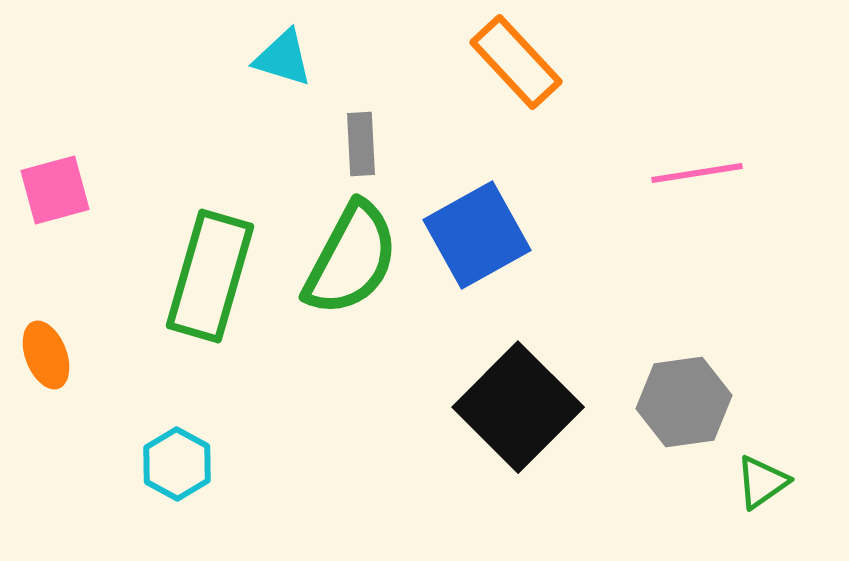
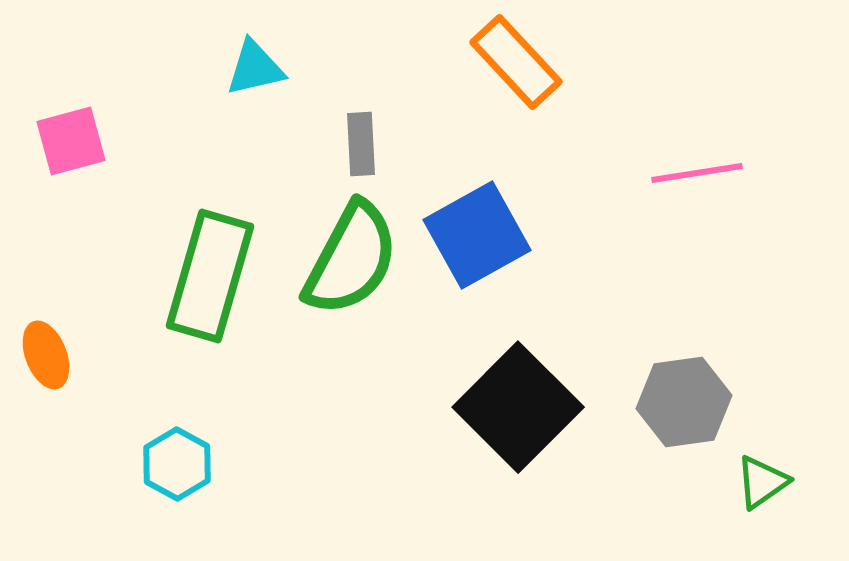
cyan triangle: moved 28 px left, 10 px down; rotated 30 degrees counterclockwise
pink square: moved 16 px right, 49 px up
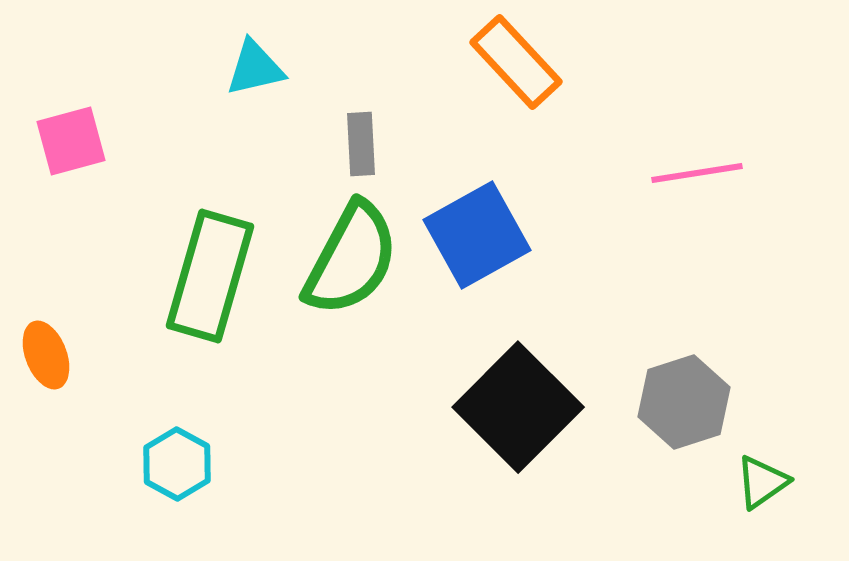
gray hexagon: rotated 10 degrees counterclockwise
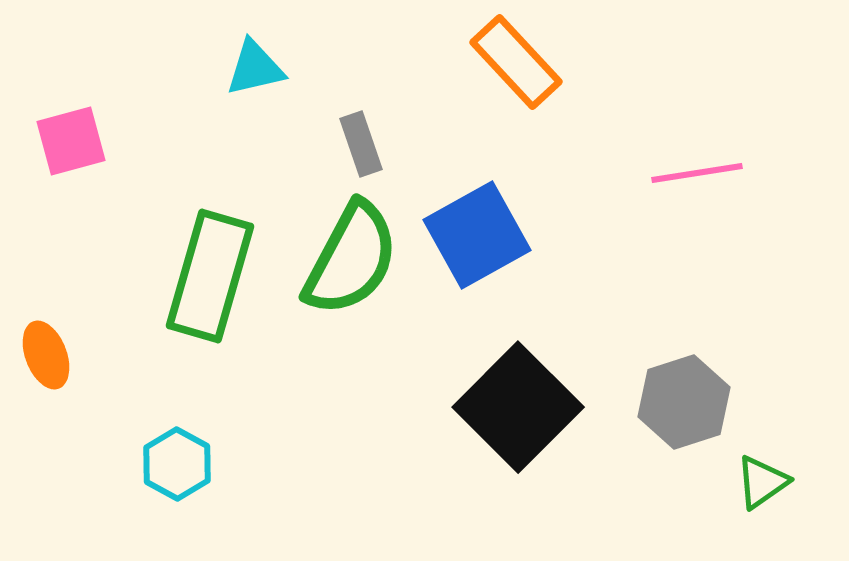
gray rectangle: rotated 16 degrees counterclockwise
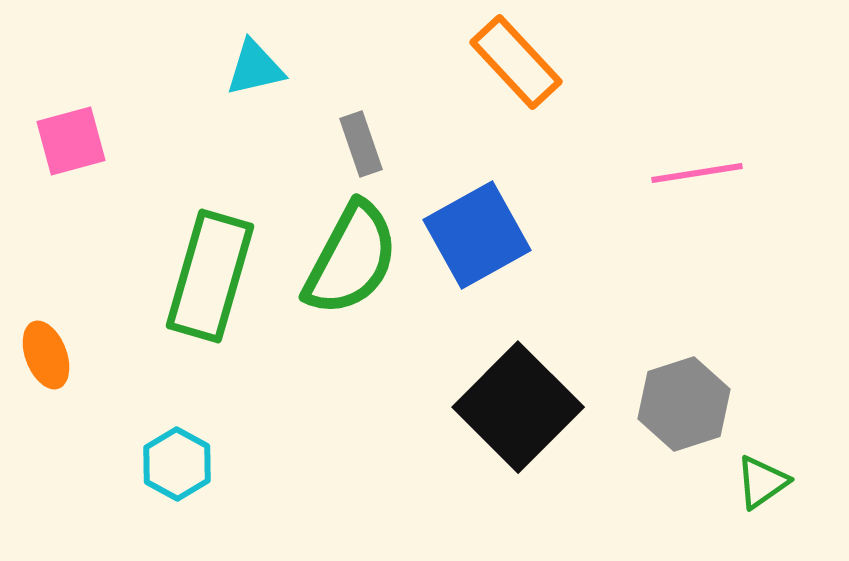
gray hexagon: moved 2 px down
